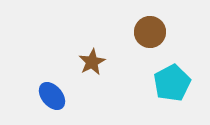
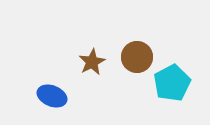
brown circle: moved 13 px left, 25 px down
blue ellipse: rotated 28 degrees counterclockwise
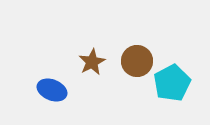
brown circle: moved 4 px down
blue ellipse: moved 6 px up
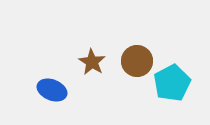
brown star: rotated 12 degrees counterclockwise
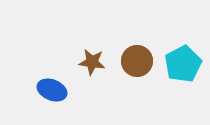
brown star: rotated 24 degrees counterclockwise
cyan pentagon: moved 11 px right, 19 px up
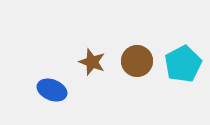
brown star: rotated 12 degrees clockwise
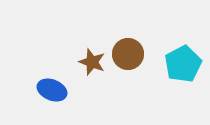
brown circle: moved 9 px left, 7 px up
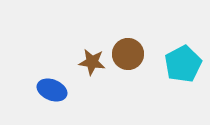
brown star: rotated 12 degrees counterclockwise
